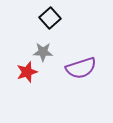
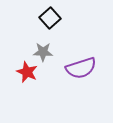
red star: rotated 30 degrees counterclockwise
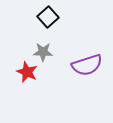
black square: moved 2 px left, 1 px up
purple semicircle: moved 6 px right, 3 px up
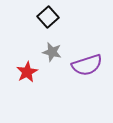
gray star: moved 9 px right; rotated 12 degrees clockwise
red star: rotated 20 degrees clockwise
